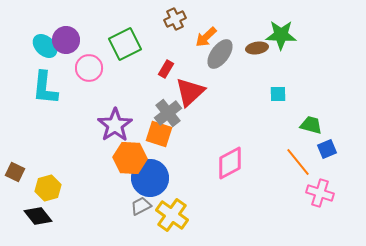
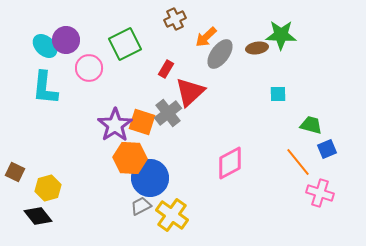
orange square: moved 17 px left, 12 px up
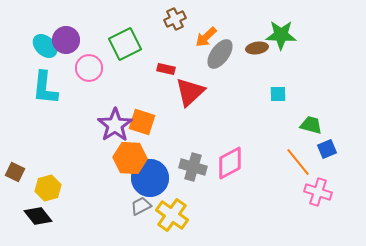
red rectangle: rotated 72 degrees clockwise
gray cross: moved 25 px right, 54 px down; rotated 36 degrees counterclockwise
pink cross: moved 2 px left, 1 px up
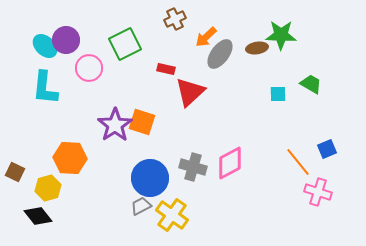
green trapezoid: moved 41 px up; rotated 15 degrees clockwise
orange hexagon: moved 60 px left
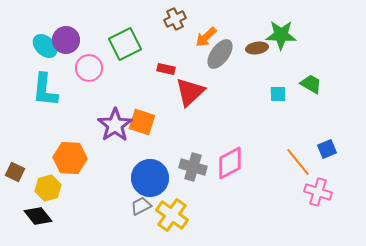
cyan L-shape: moved 2 px down
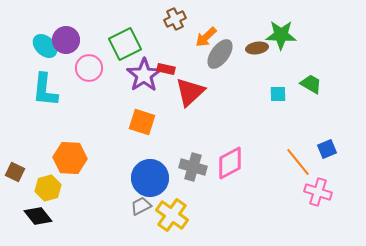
purple star: moved 29 px right, 50 px up
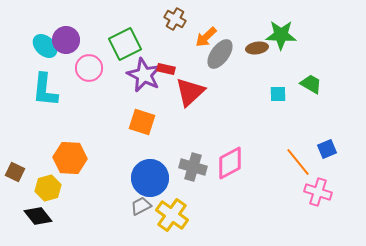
brown cross: rotated 35 degrees counterclockwise
purple star: rotated 12 degrees counterclockwise
